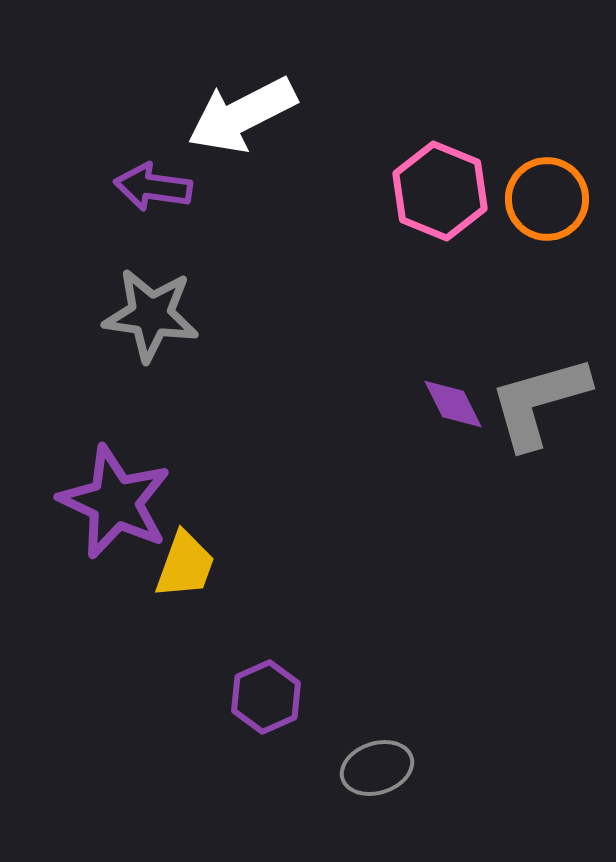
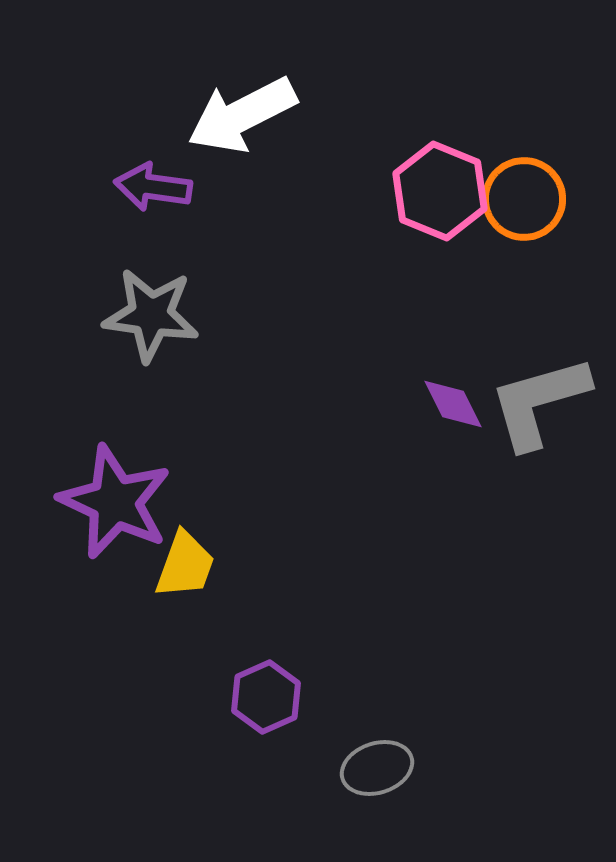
orange circle: moved 23 px left
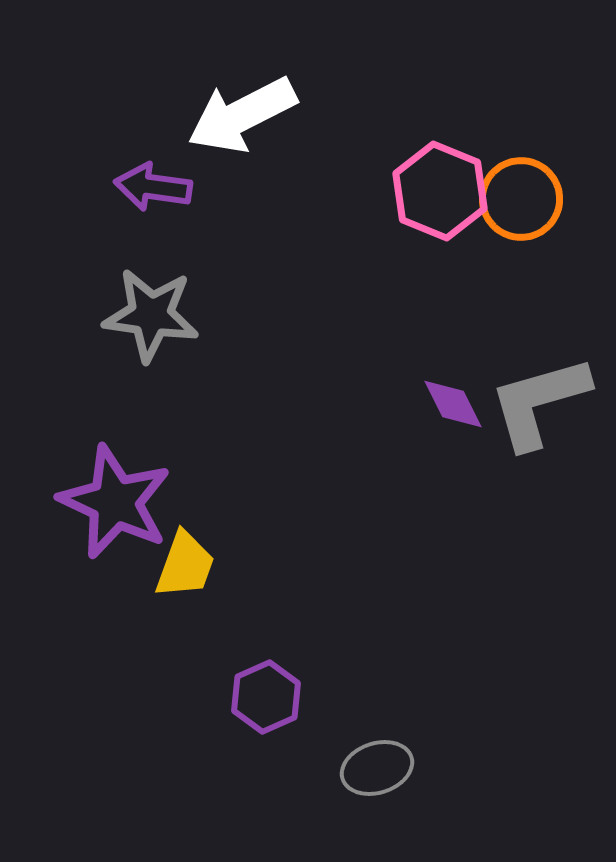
orange circle: moved 3 px left
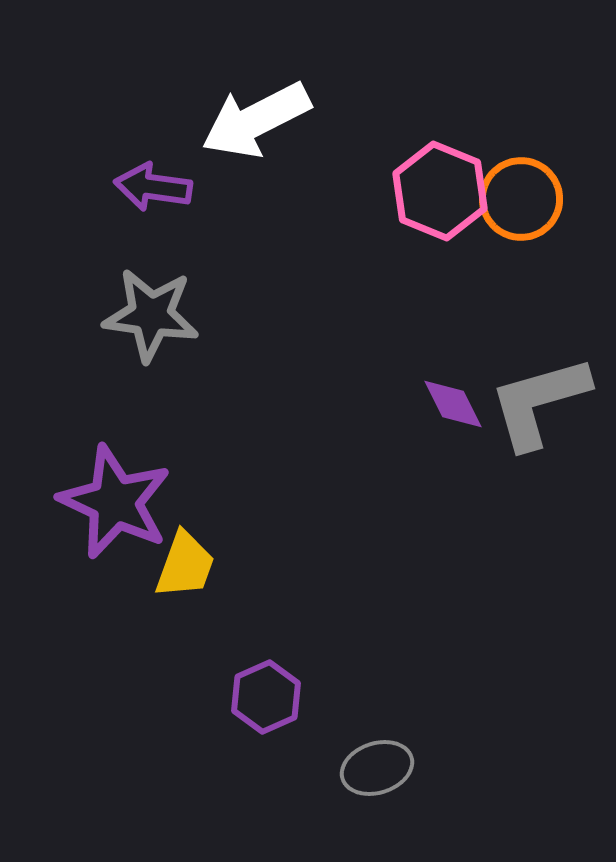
white arrow: moved 14 px right, 5 px down
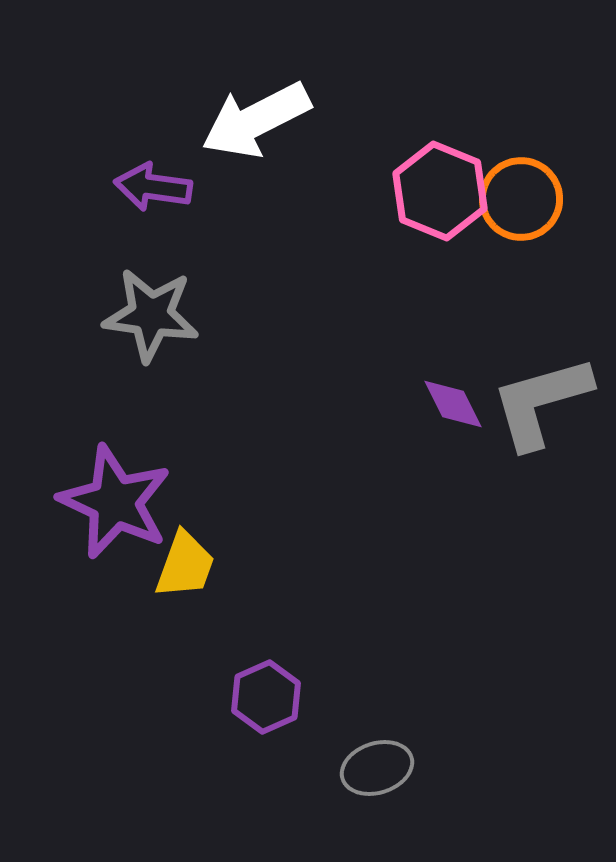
gray L-shape: moved 2 px right
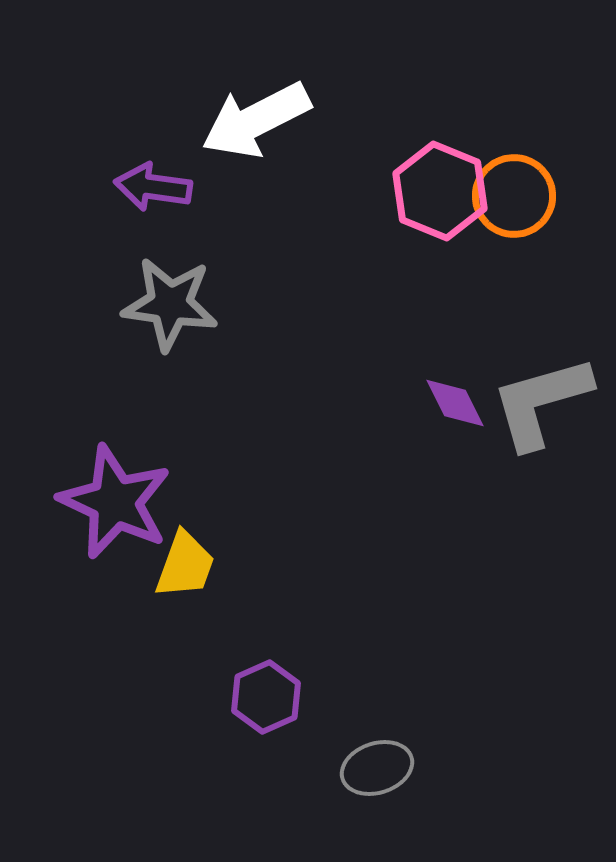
orange circle: moved 7 px left, 3 px up
gray star: moved 19 px right, 11 px up
purple diamond: moved 2 px right, 1 px up
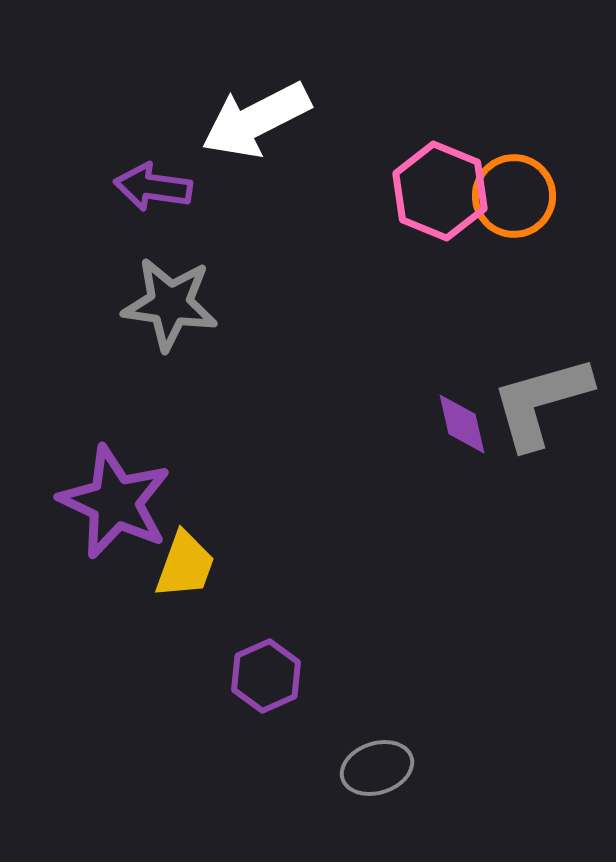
purple diamond: moved 7 px right, 21 px down; rotated 14 degrees clockwise
purple hexagon: moved 21 px up
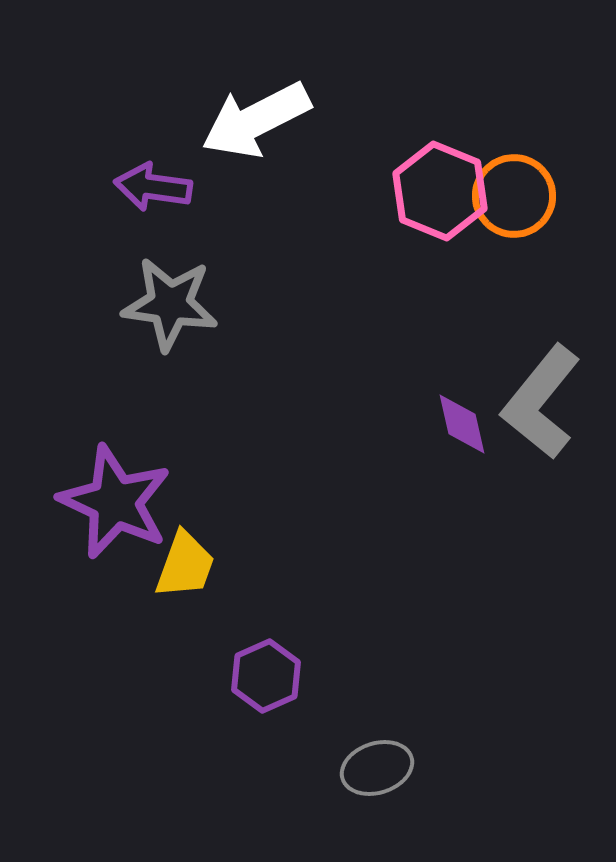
gray L-shape: rotated 35 degrees counterclockwise
